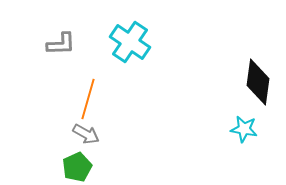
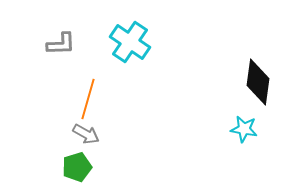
green pentagon: rotated 8 degrees clockwise
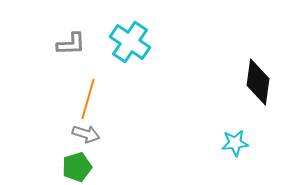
gray L-shape: moved 10 px right
cyan star: moved 9 px left, 14 px down; rotated 16 degrees counterclockwise
gray arrow: rotated 12 degrees counterclockwise
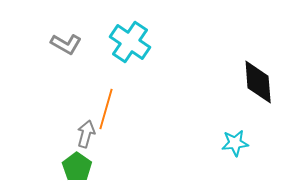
gray L-shape: moved 5 px left; rotated 32 degrees clockwise
black diamond: rotated 12 degrees counterclockwise
orange line: moved 18 px right, 10 px down
gray arrow: rotated 92 degrees counterclockwise
green pentagon: rotated 20 degrees counterclockwise
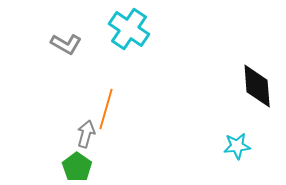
cyan cross: moved 1 px left, 13 px up
black diamond: moved 1 px left, 4 px down
cyan star: moved 2 px right, 3 px down
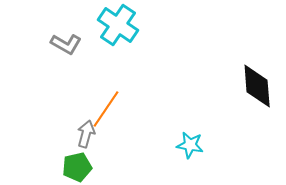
cyan cross: moved 11 px left, 4 px up
orange line: rotated 18 degrees clockwise
cyan star: moved 47 px left, 1 px up; rotated 16 degrees clockwise
green pentagon: rotated 24 degrees clockwise
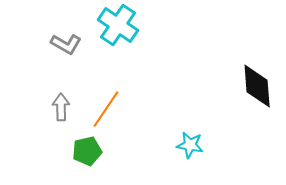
gray arrow: moved 25 px left, 27 px up; rotated 16 degrees counterclockwise
green pentagon: moved 10 px right, 16 px up
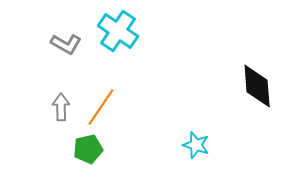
cyan cross: moved 6 px down
orange line: moved 5 px left, 2 px up
cyan star: moved 6 px right; rotated 8 degrees clockwise
green pentagon: moved 1 px right, 2 px up
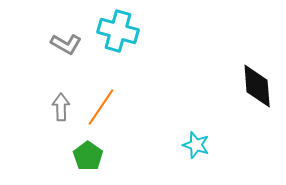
cyan cross: rotated 18 degrees counterclockwise
green pentagon: moved 7 px down; rotated 24 degrees counterclockwise
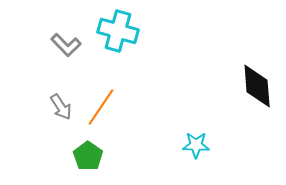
gray L-shape: moved 1 px down; rotated 16 degrees clockwise
gray arrow: rotated 148 degrees clockwise
cyan star: rotated 16 degrees counterclockwise
